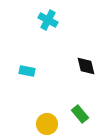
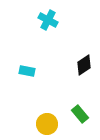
black diamond: moved 2 px left, 1 px up; rotated 70 degrees clockwise
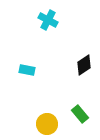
cyan rectangle: moved 1 px up
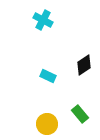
cyan cross: moved 5 px left
cyan rectangle: moved 21 px right, 6 px down; rotated 14 degrees clockwise
